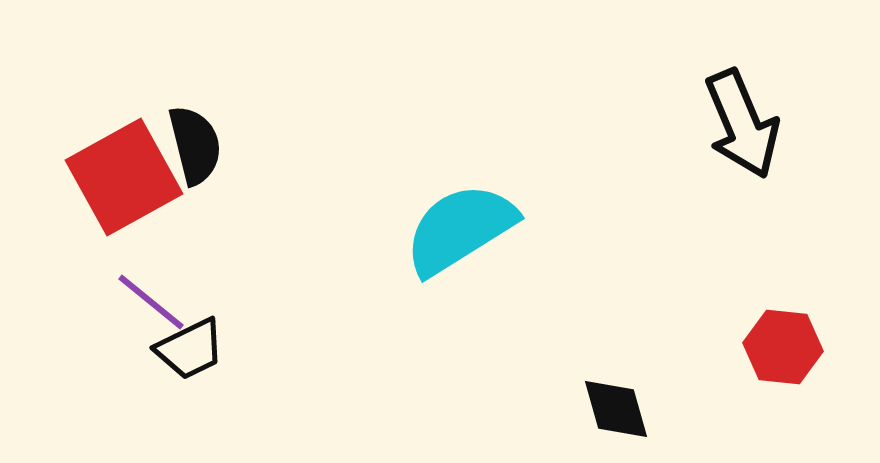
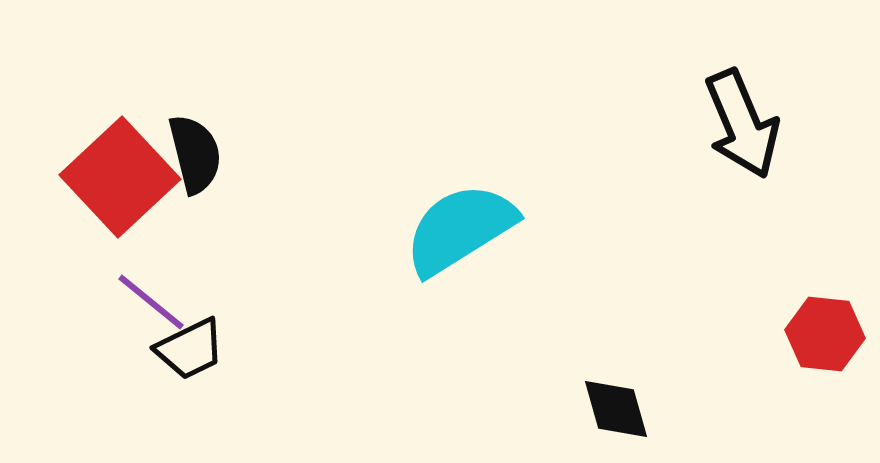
black semicircle: moved 9 px down
red square: moved 4 px left; rotated 14 degrees counterclockwise
red hexagon: moved 42 px right, 13 px up
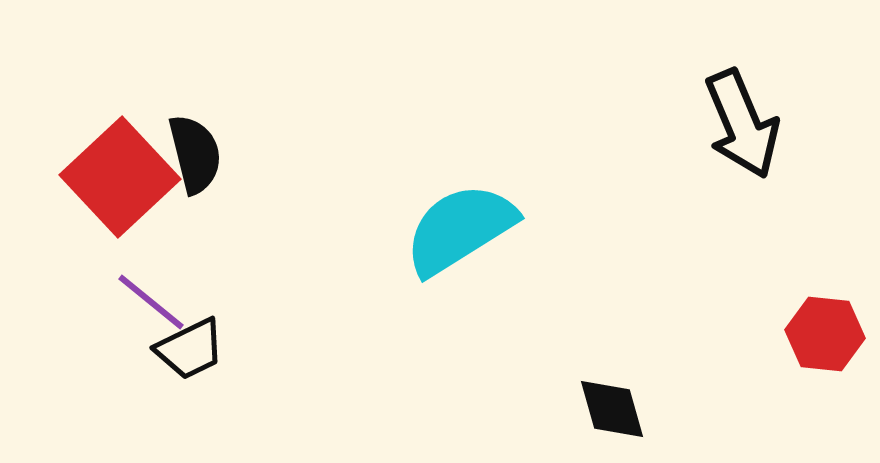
black diamond: moved 4 px left
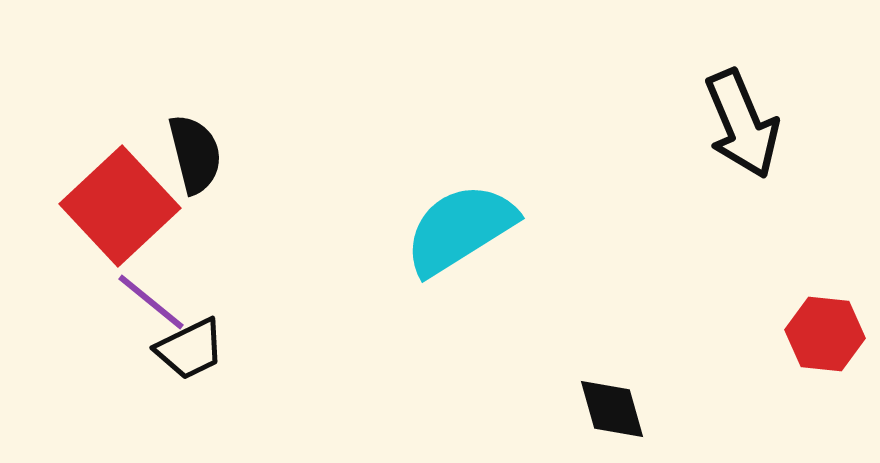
red square: moved 29 px down
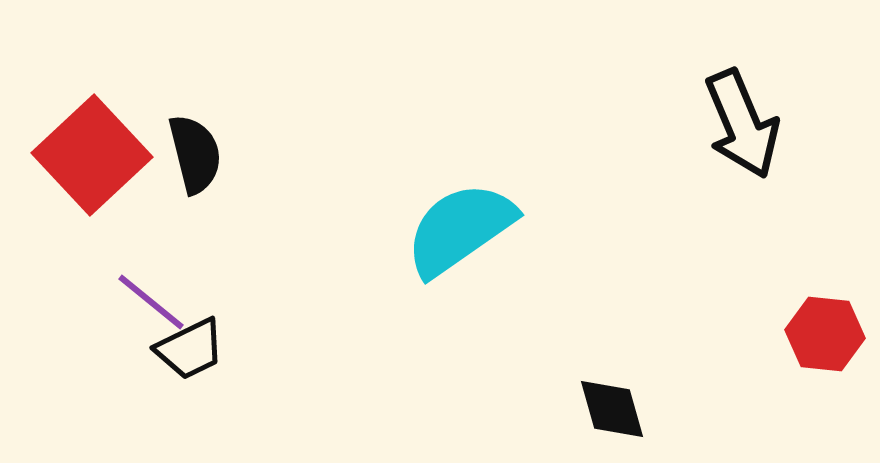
red square: moved 28 px left, 51 px up
cyan semicircle: rotated 3 degrees counterclockwise
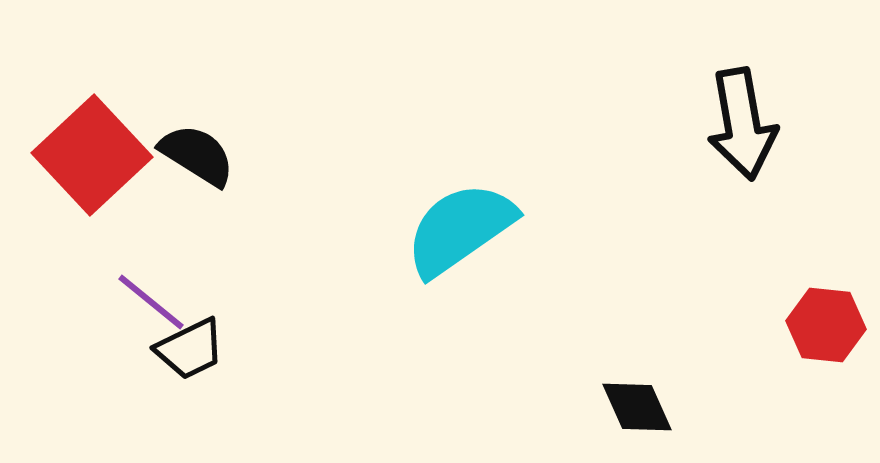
black arrow: rotated 13 degrees clockwise
black semicircle: moved 2 px right, 1 px down; rotated 44 degrees counterclockwise
red hexagon: moved 1 px right, 9 px up
black diamond: moved 25 px right, 2 px up; rotated 8 degrees counterclockwise
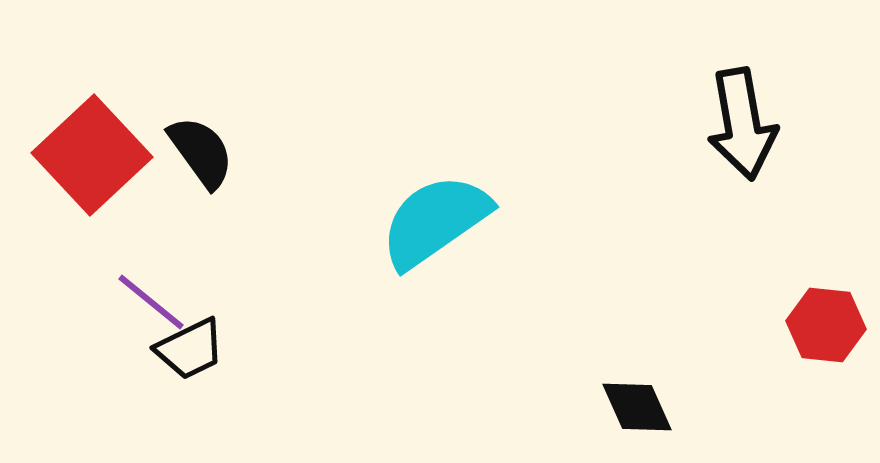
black semicircle: moved 4 px right, 3 px up; rotated 22 degrees clockwise
cyan semicircle: moved 25 px left, 8 px up
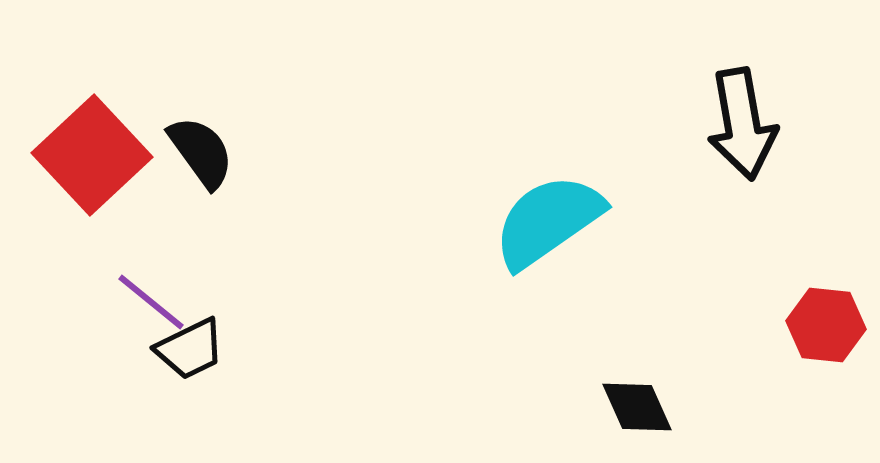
cyan semicircle: moved 113 px right
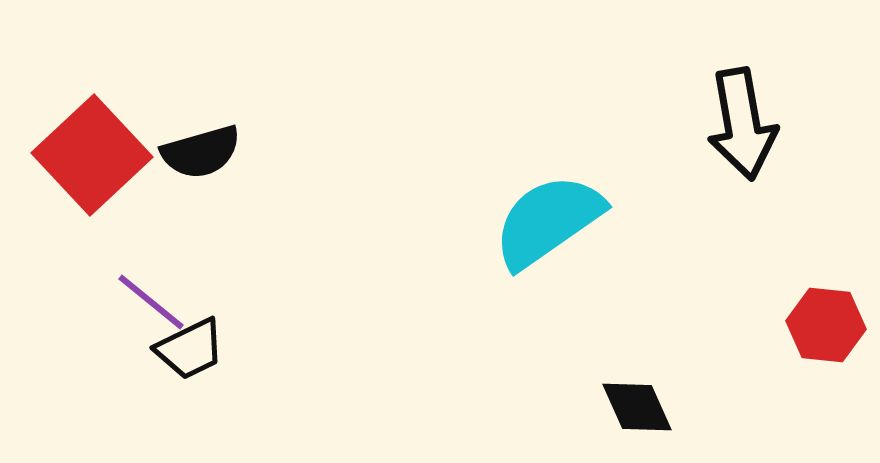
black semicircle: rotated 110 degrees clockwise
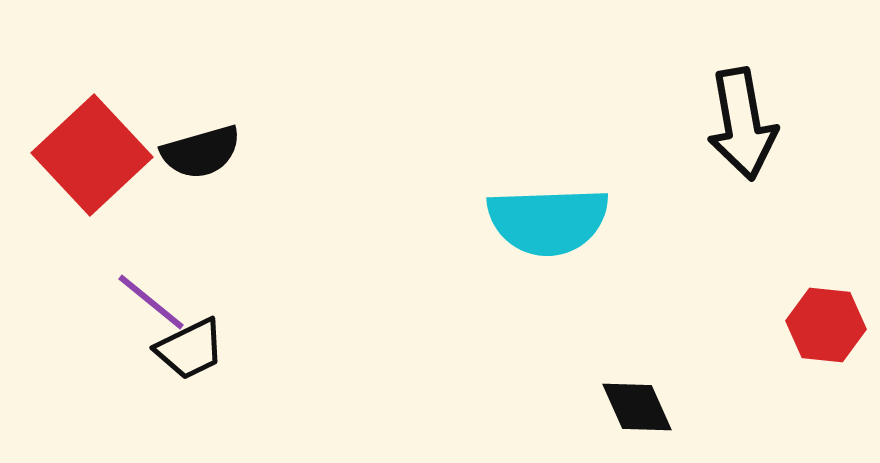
cyan semicircle: rotated 147 degrees counterclockwise
